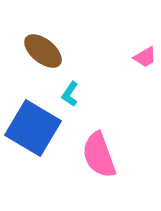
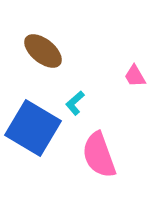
pink trapezoid: moved 10 px left, 19 px down; rotated 90 degrees clockwise
cyan L-shape: moved 5 px right, 9 px down; rotated 15 degrees clockwise
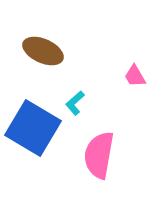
brown ellipse: rotated 15 degrees counterclockwise
pink semicircle: rotated 30 degrees clockwise
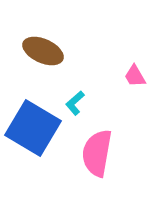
pink semicircle: moved 2 px left, 2 px up
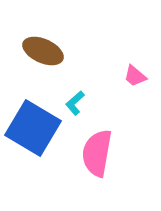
pink trapezoid: rotated 20 degrees counterclockwise
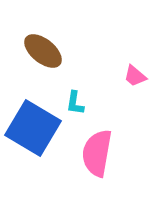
brown ellipse: rotated 15 degrees clockwise
cyan L-shape: rotated 40 degrees counterclockwise
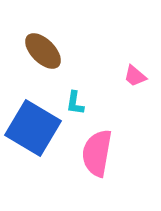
brown ellipse: rotated 6 degrees clockwise
